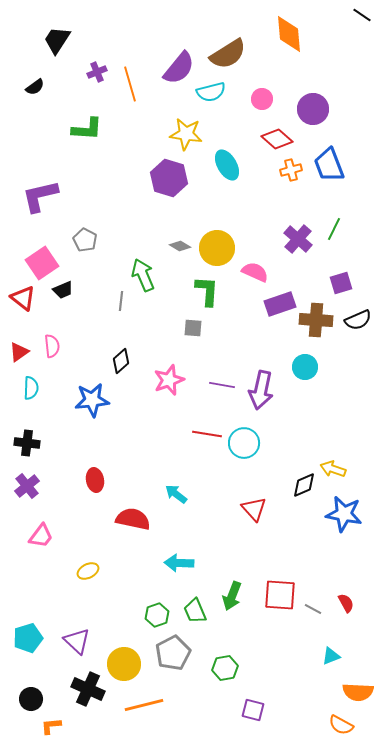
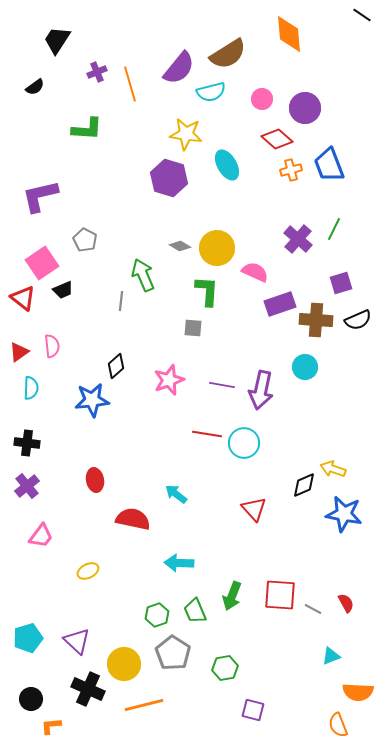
purple circle at (313, 109): moved 8 px left, 1 px up
black diamond at (121, 361): moved 5 px left, 5 px down
gray pentagon at (173, 653): rotated 12 degrees counterclockwise
orange semicircle at (341, 725): moved 3 px left; rotated 40 degrees clockwise
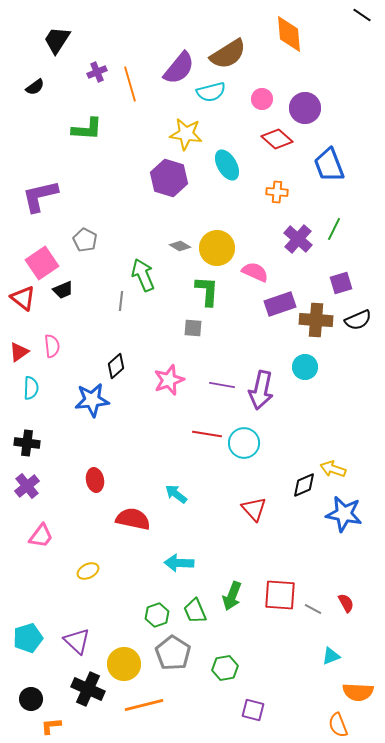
orange cross at (291, 170): moved 14 px left, 22 px down; rotated 20 degrees clockwise
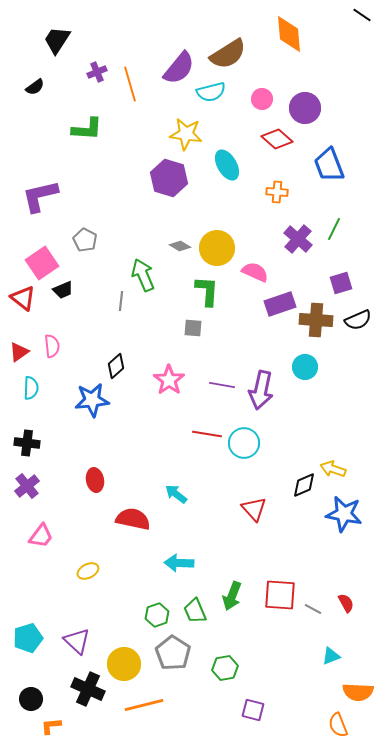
pink star at (169, 380): rotated 16 degrees counterclockwise
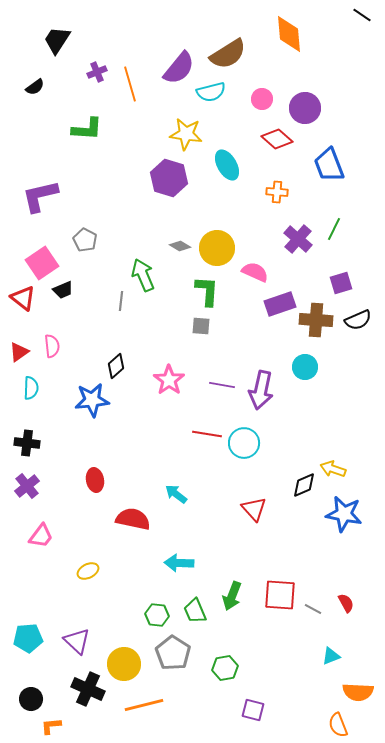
gray square at (193, 328): moved 8 px right, 2 px up
green hexagon at (157, 615): rotated 25 degrees clockwise
cyan pentagon at (28, 638): rotated 12 degrees clockwise
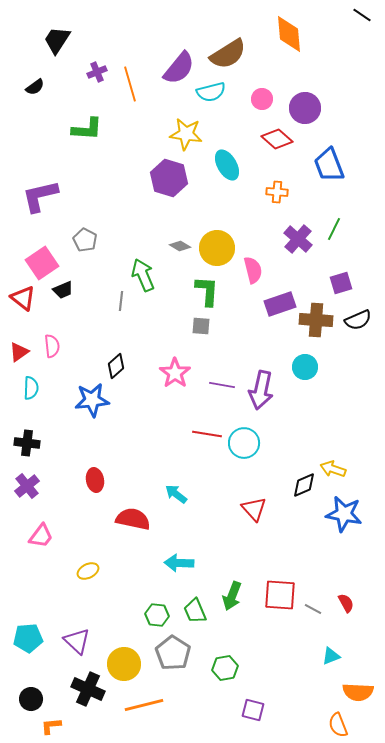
pink semicircle at (255, 272): moved 2 px left, 2 px up; rotated 52 degrees clockwise
pink star at (169, 380): moved 6 px right, 7 px up
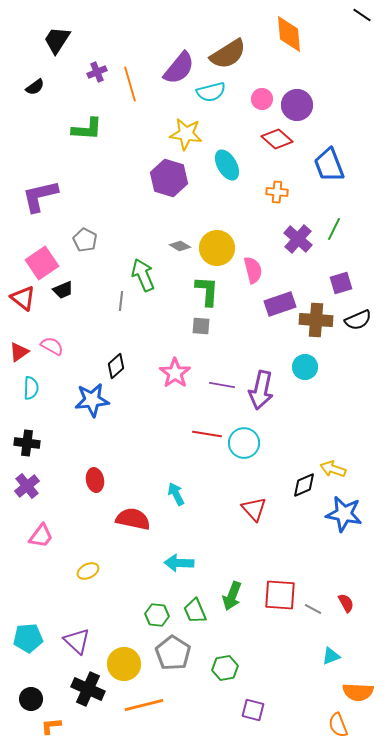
purple circle at (305, 108): moved 8 px left, 3 px up
pink semicircle at (52, 346): rotated 55 degrees counterclockwise
cyan arrow at (176, 494): rotated 25 degrees clockwise
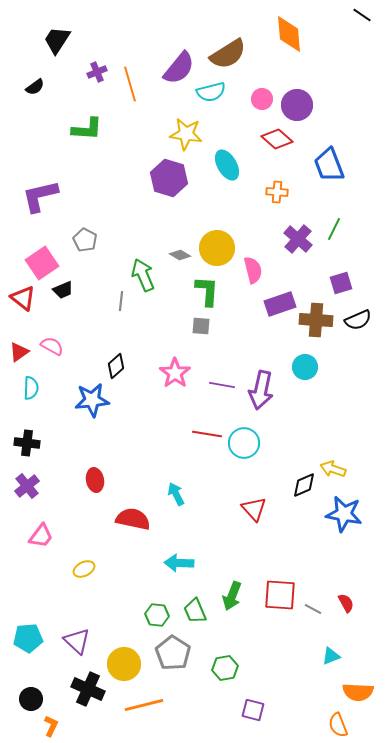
gray diamond at (180, 246): moved 9 px down
yellow ellipse at (88, 571): moved 4 px left, 2 px up
orange L-shape at (51, 726): rotated 120 degrees clockwise
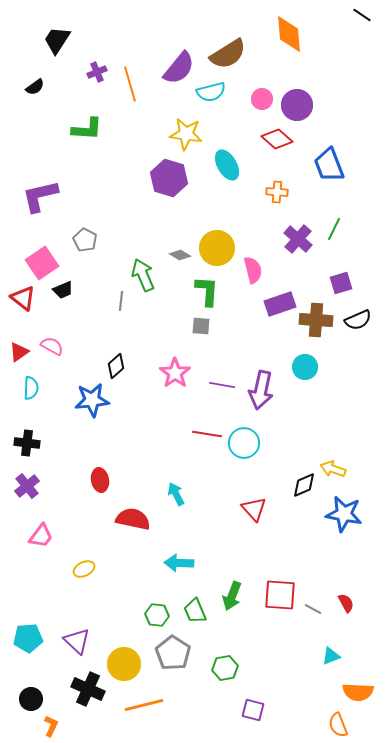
red ellipse at (95, 480): moved 5 px right
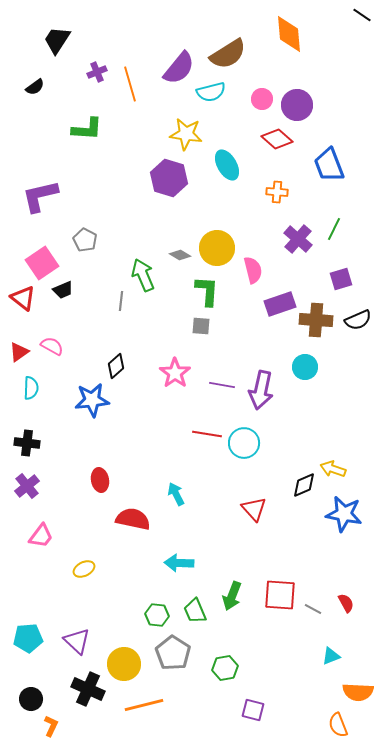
purple square at (341, 283): moved 4 px up
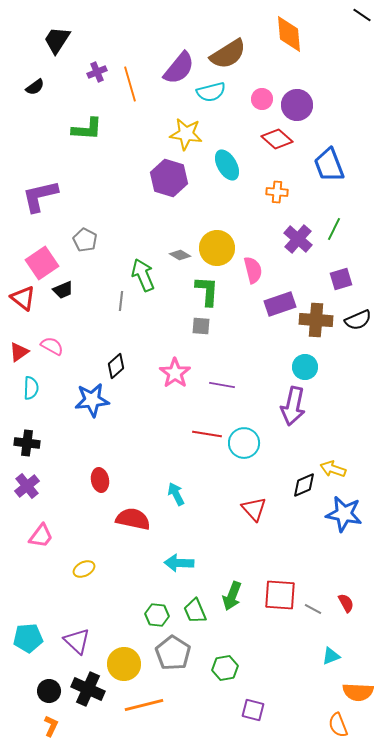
purple arrow at (261, 390): moved 32 px right, 16 px down
black circle at (31, 699): moved 18 px right, 8 px up
